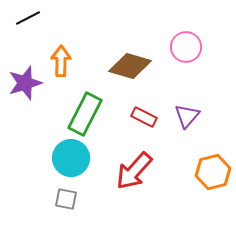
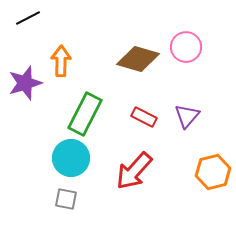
brown diamond: moved 8 px right, 7 px up
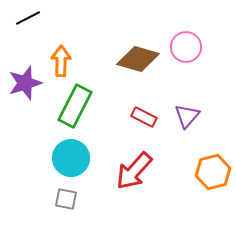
green rectangle: moved 10 px left, 8 px up
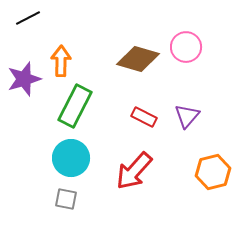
purple star: moved 1 px left, 4 px up
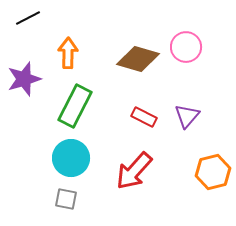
orange arrow: moved 7 px right, 8 px up
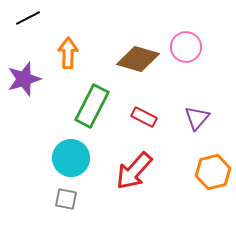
green rectangle: moved 17 px right
purple triangle: moved 10 px right, 2 px down
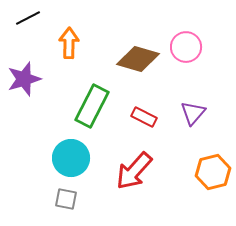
orange arrow: moved 1 px right, 10 px up
purple triangle: moved 4 px left, 5 px up
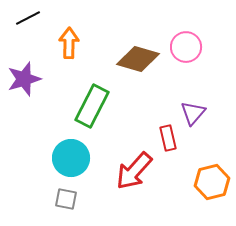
red rectangle: moved 24 px right, 21 px down; rotated 50 degrees clockwise
orange hexagon: moved 1 px left, 10 px down
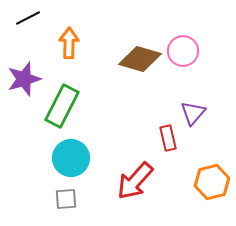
pink circle: moved 3 px left, 4 px down
brown diamond: moved 2 px right
green rectangle: moved 30 px left
red arrow: moved 1 px right, 10 px down
gray square: rotated 15 degrees counterclockwise
